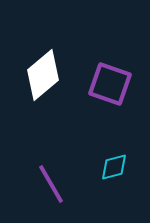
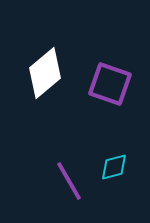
white diamond: moved 2 px right, 2 px up
purple line: moved 18 px right, 3 px up
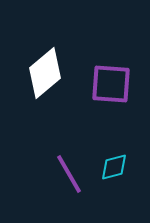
purple square: moved 1 px right; rotated 15 degrees counterclockwise
purple line: moved 7 px up
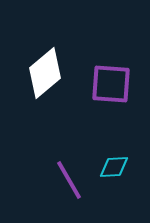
cyan diamond: rotated 12 degrees clockwise
purple line: moved 6 px down
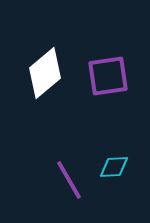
purple square: moved 3 px left, 8 px up; rotated 12 degrees counterclockwise
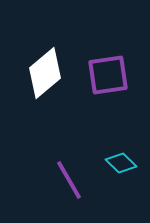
purple square: moved 1 px up
cyan diamond: moved 7 px right, 4 px up; rotated 48 degrees clockwise
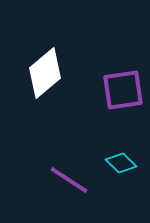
purple square: moved 15 px right, 15 px down
purple line: rotated 27 degrees counterclockwise
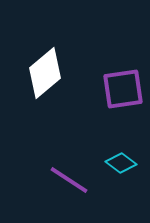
purple square: moved 1 px up
cyan diamond: rotated 8 degrees counterclockwise
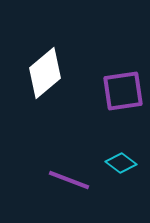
purple square: moved 2 px down
purple line: rotated 12 degrees counterclockwise
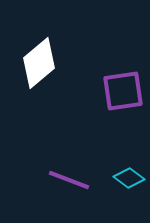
white diamond: moved 6 px left, 10 px up
cyan diamond: moved 8 px right, 15 px down
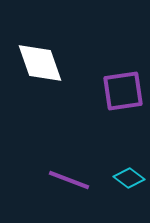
white diamond: moved 1 px right; rotated 69 degrees counterclockwise
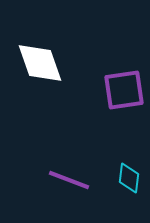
purple square: moved 1 px right, 1 px up
cyan diamond: rotated 60 degrees clockwise
